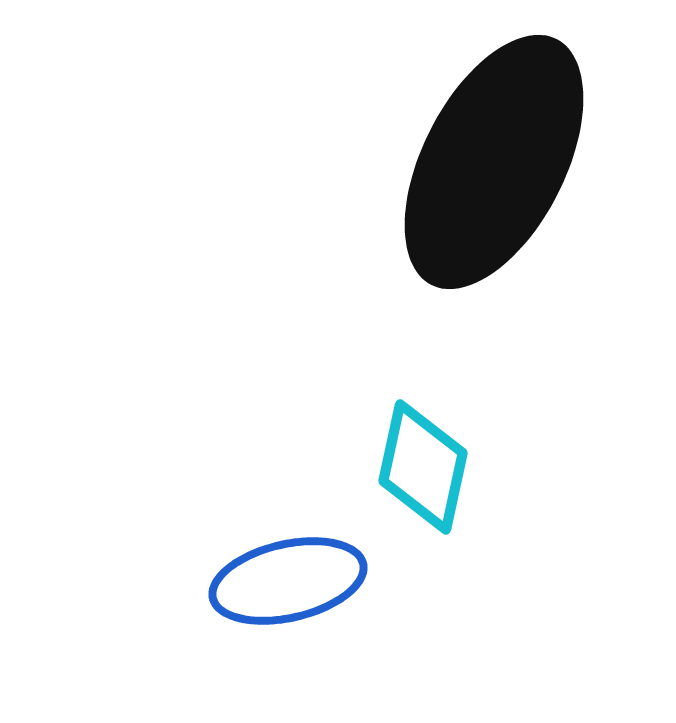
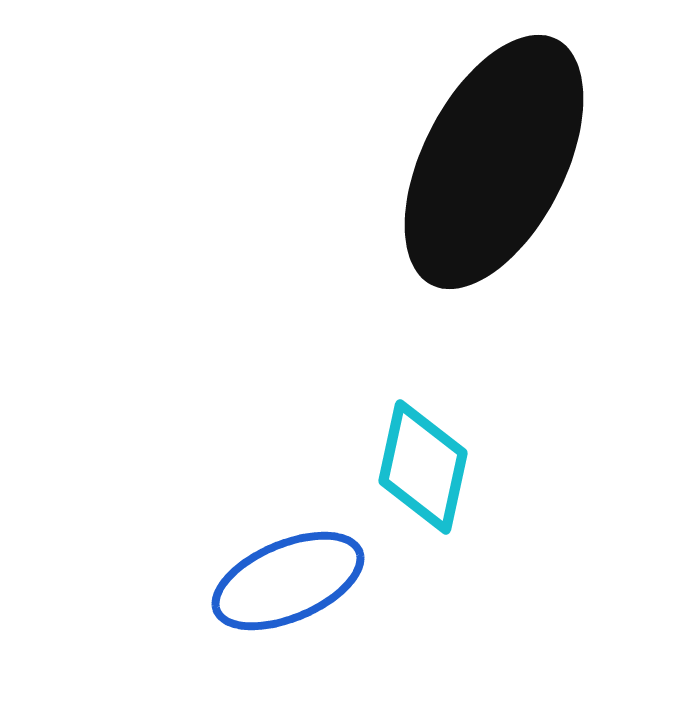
blue ellipse: rotated 10 degrees counterclockwise
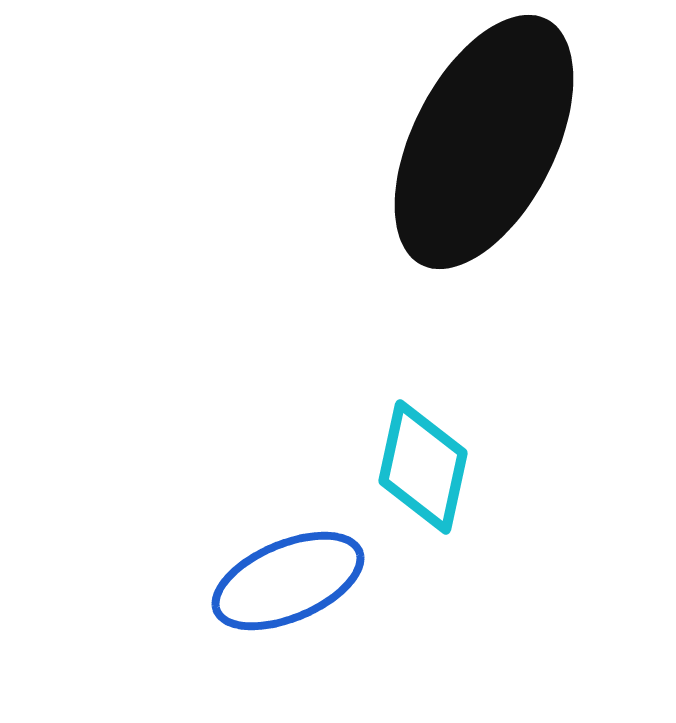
black ellipse: moved 10 px left, 20 px up
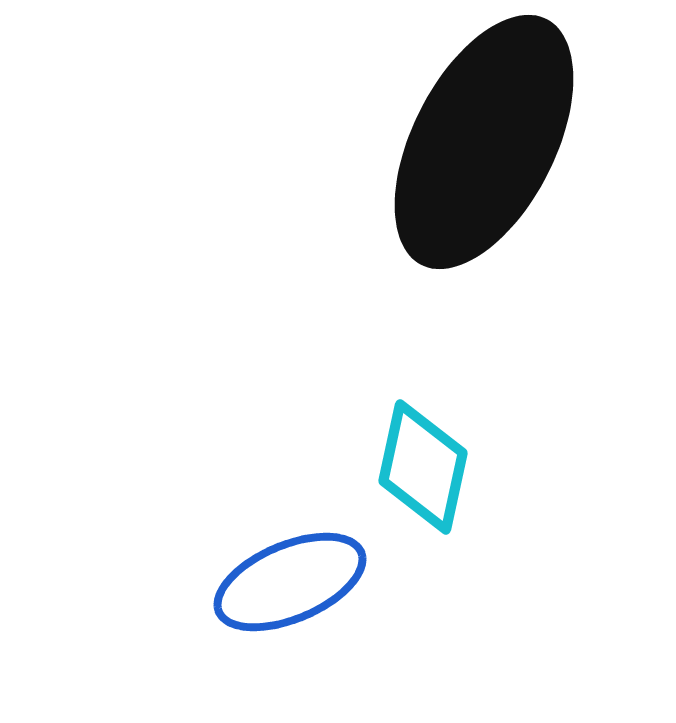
blue ellipse: moved 2 px right, 1 px down
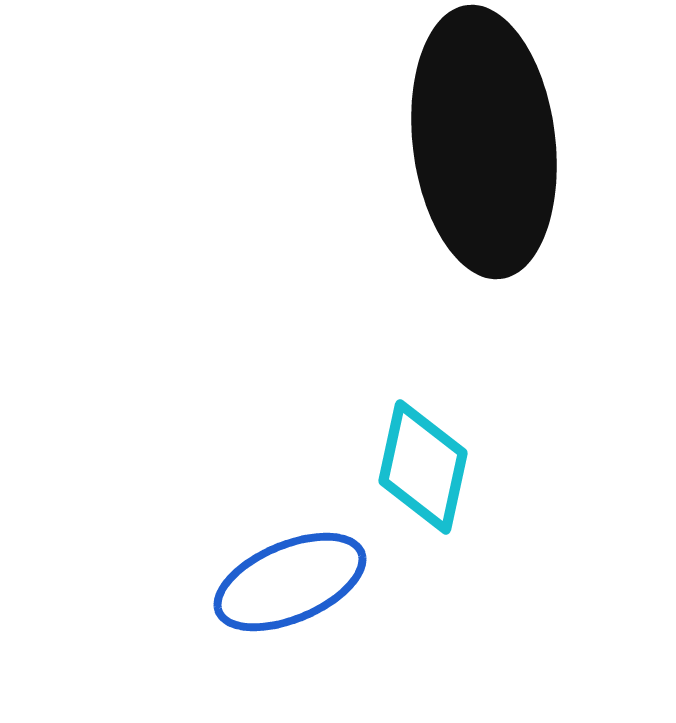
black ellipse: rotated 34 degrees counterclockwise
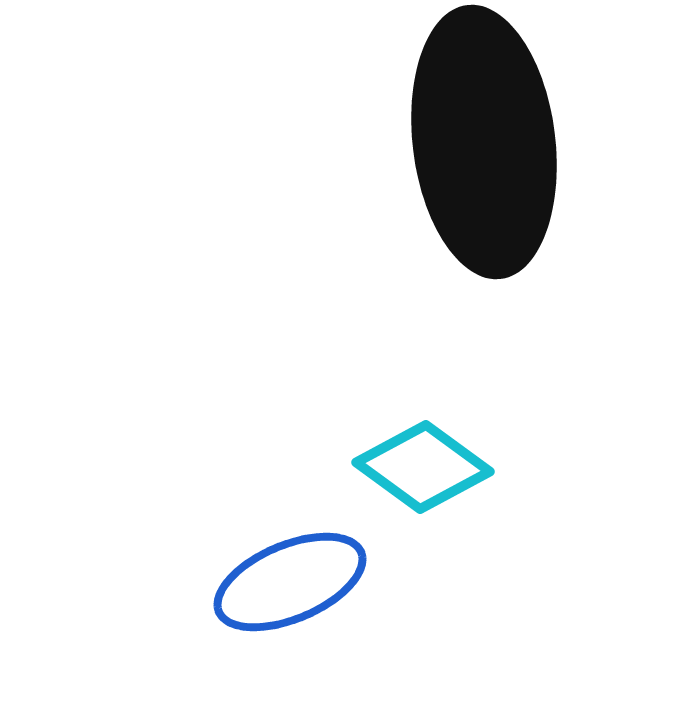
cyan diamond: rotated 66 degrees counterclockwise
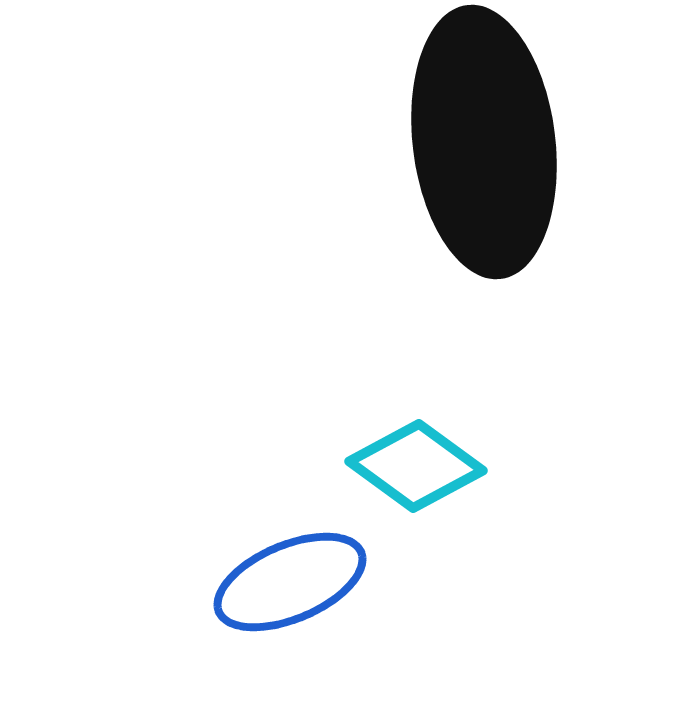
cyan diamond: moved 7 px left, 1 px up
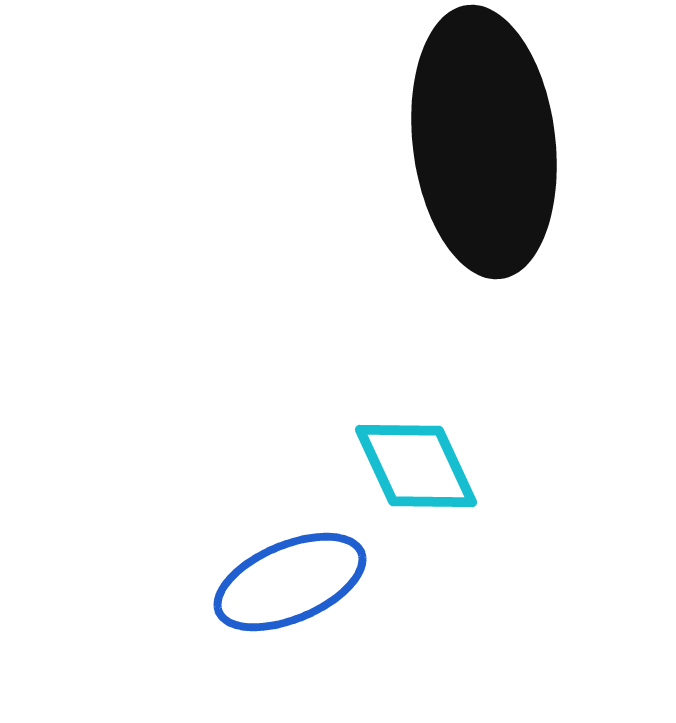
cyan diamond: rotated 29 degrees clockwise
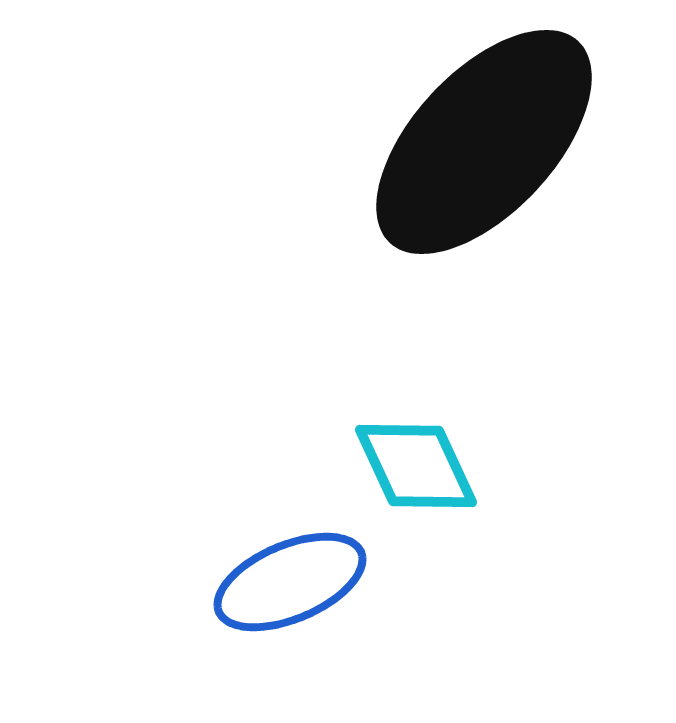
black ellipse: rotated 50 degrees clockwise
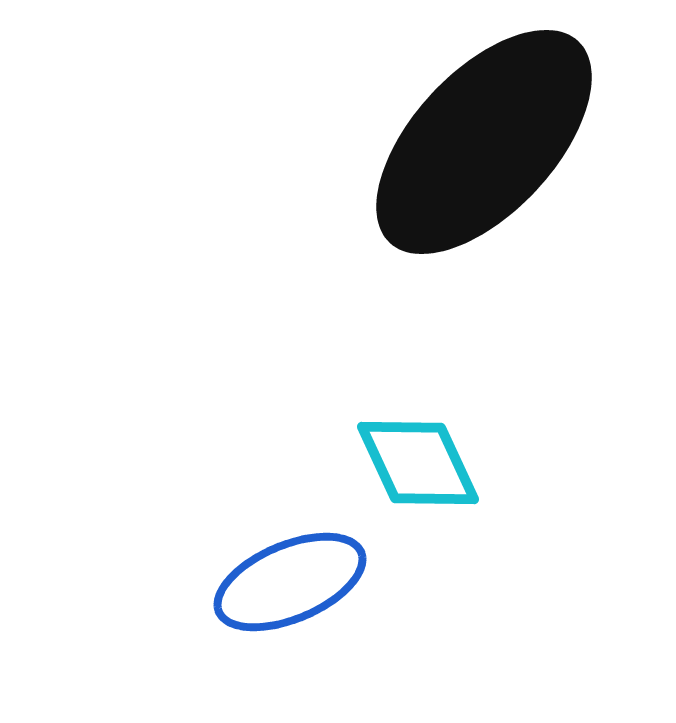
cyan diamond: moved 2 px right, 3 px up
